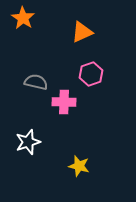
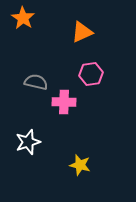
pink hexagon: rotated 10 degrees clockwise
yellow star: moved 1 px right, 1 px up
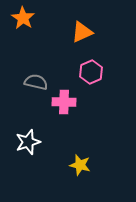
pink hexagon: moved 2 px up; rotated 15 degrees counterclockwise
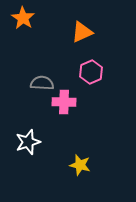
gray semicircle: moved 6 px right, 1 px down; rotated 10 degrees counterclockwise
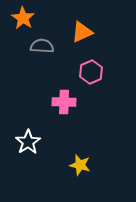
gray semicircle: moved 37 px up
white star: rotated 15 degrees counterclockwise
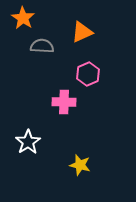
pink hexagon: moved 3 px left, 2 px down
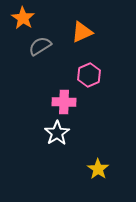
gray semicircle: moved 2 px left; rotated 35 degrees counterclockwise
pink hexagon: moved 1 px right, 1 px down
white star: moved 29 px right, 9 px up
yellow star: moved 18 px right, 4 px down; rotated 20 degrees clockwise
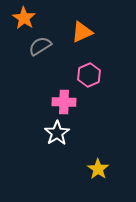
orange star: moved 1 px right
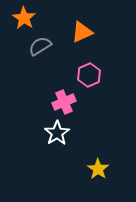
pink cross: rotated 25 degrees counterclockwise
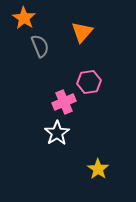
orange triangle: rotated 25 degrees counterclockwise
gray semicircle: rotated 100 degrees clockwise
pink hexagon: moved 7 px down; rotated 15 degrees clockwise
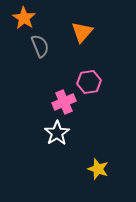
yellow star: rotated 15 degrees counterclockwise
